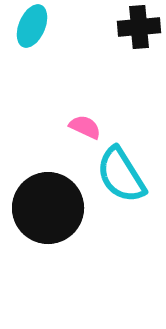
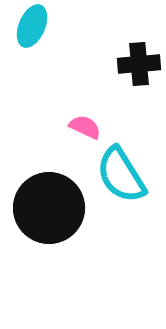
black cross: moved 37 px down
black circle: moved 1 px right
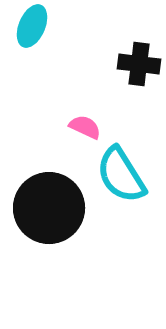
black cross: rotated 12 degrees clockwise
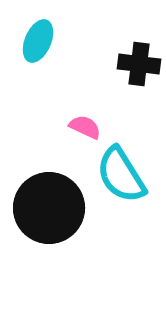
cyan ellipse: moved 6 px right, 15 px down
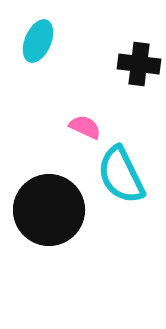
cyan semicircle: rotated 6 degrees clockwise
black circle: moved 2 px down
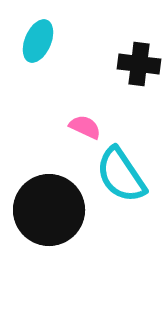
cyan semicircle: rotated 8 degrees counterclockwise
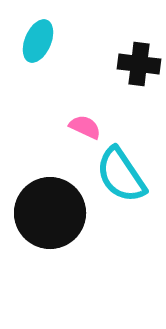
black circle: moved 1 px right, 3 px down
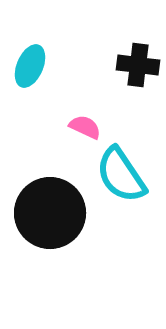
cyan ellipse: moved 8 px left, 25 px down
black cross: moved 1 px left, 1 px down
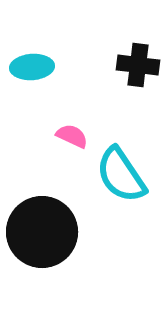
cyan ellipse: moved 2 px right, 1 px down; rotated 63 degrees clockwise
pink semicircle: moved 13 px left, 9 px down
black circle: moved 8 px left, 19 px down
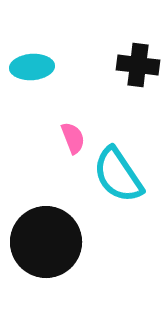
pink semicircle: moved 1 px right, 2 px down; rotated 44 degrees clockwise
cyan semicircle: moved 3 px left
black circle: moved 4 px right, 10 px down
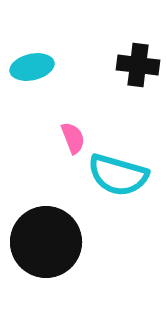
cyan ellipse: rotated 9 degrees counterclockwise
cyan semicircle: rotated 40 degrees counterclockwise
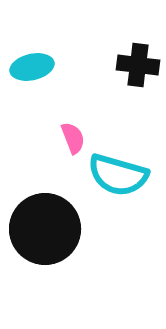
black circle: moved 1 px left, 13 px up
